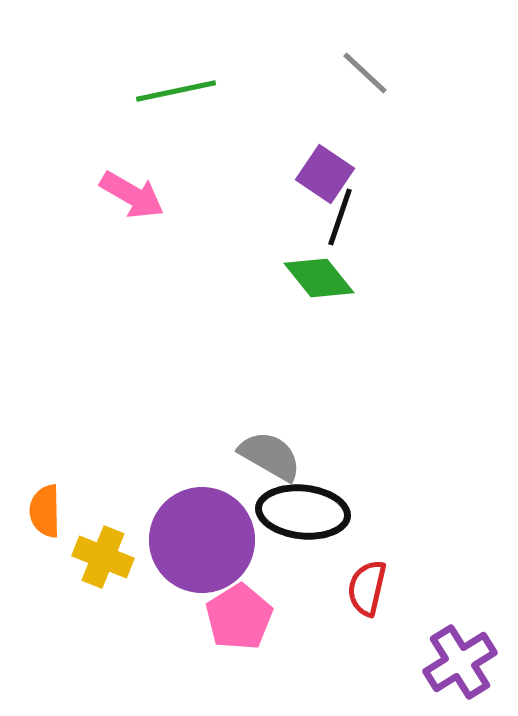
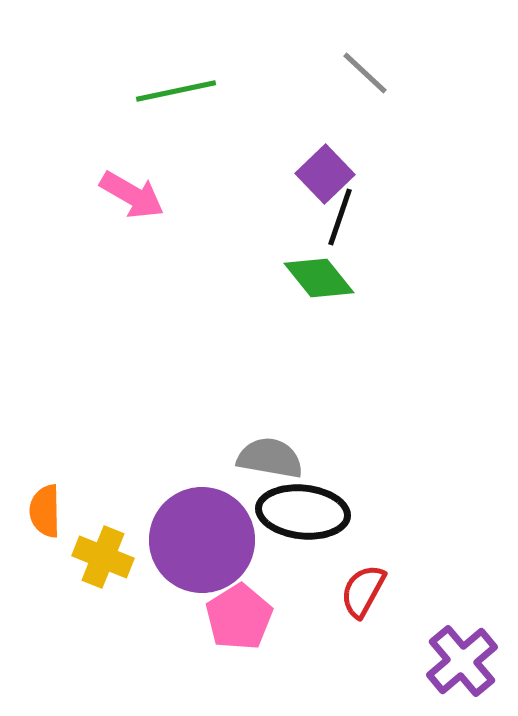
purple square: rotated 12 degrees clockwise
gray semicircle: moved 2 px down; rotated 20 degrees counterclockwise
red semicircle: moved 4 px left, 3 px down; rotated 16 degrees clockwise
purple cross: moved 2 px right, 1 px up; rotated 8 degrees counterclockwise
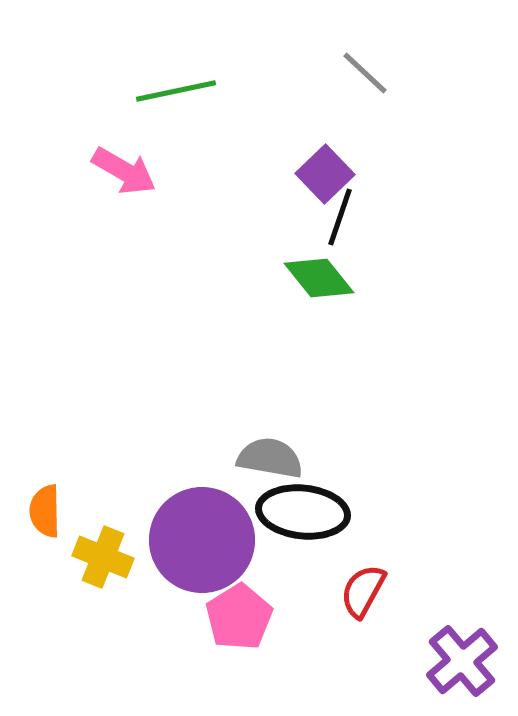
pink arrow: moved 8 px left, 24 px up
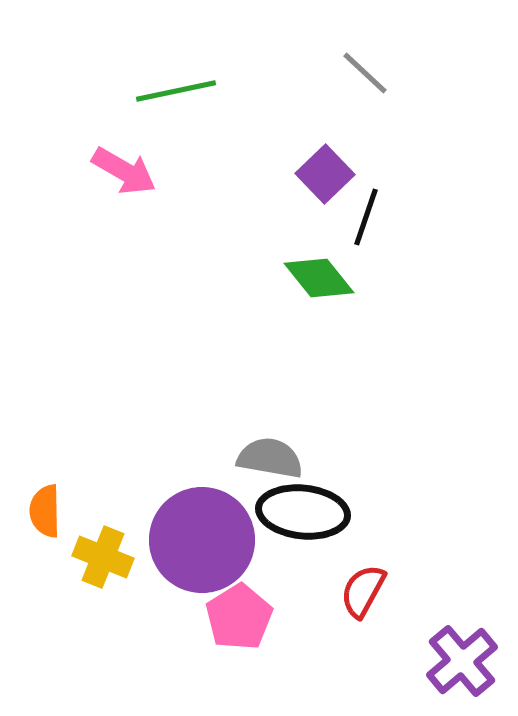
black line: moved 26 px right
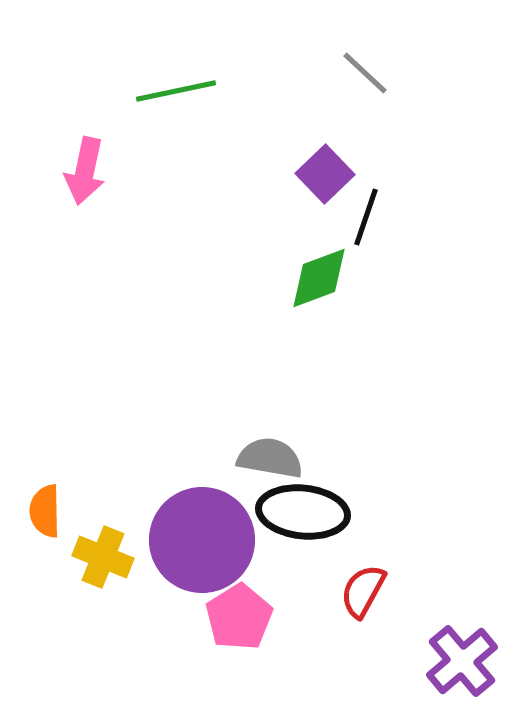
pink arrow: moved 39 px left; rotated 72 degrees clockwise
green diamond: rotated 72 degrees counterclockwise
